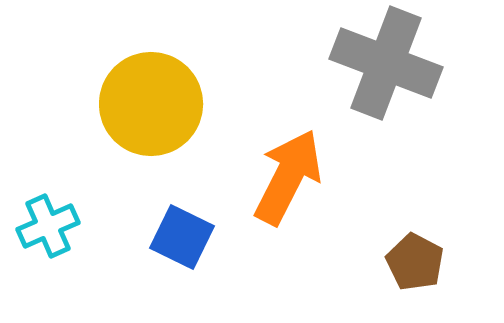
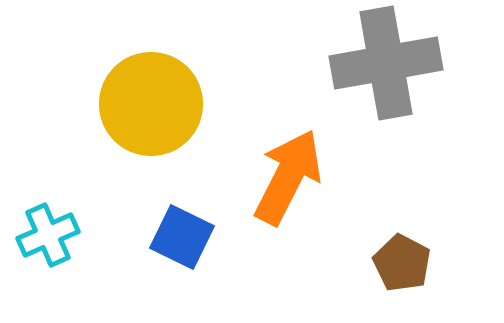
gray cross: rotated 31 degrees counterclockwise
cyan cross: moved 9 px down
brown pentagon: moved 13 px left, 1 px down
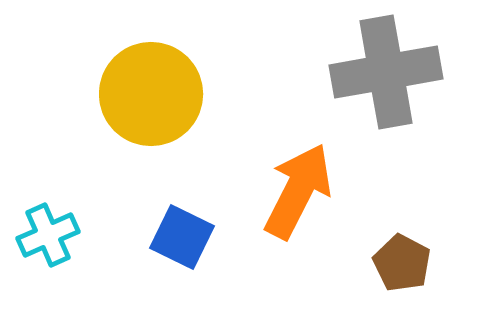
gray cross: moved 9 px down
yellow circle: moved 10 px up
orange arrow: moved 10 px right, 14 px down
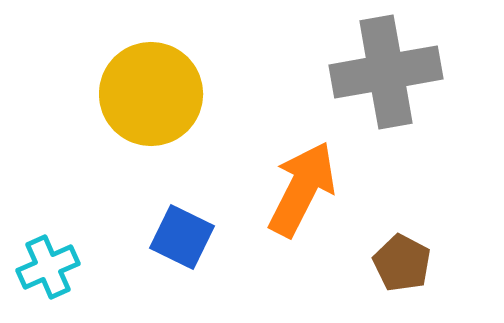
orange arrow: moved 4 px right, 2 px up
cyan cross: moved 32 px down
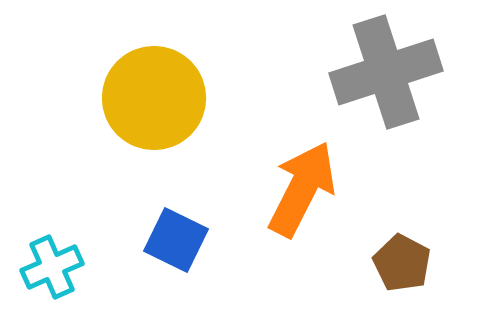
gray cross: rotated 8 degrees counterclockwise
yellow circle: moved 3 px right, 4 px down
blue square: moved 6 px left, 3 px down
cyan cross: moved 4 px right
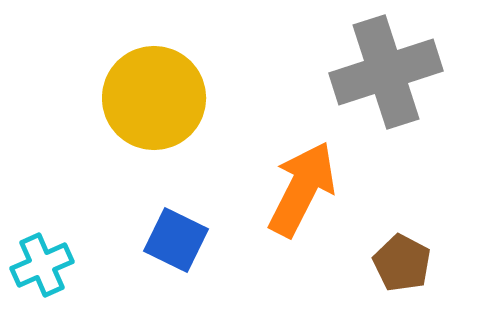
cyan cross: moved 10 px left, 2 px up
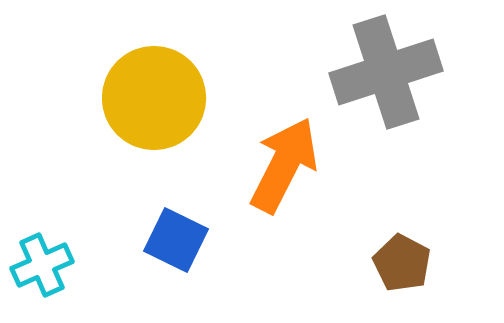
orange arrow: moved 18 px left, 24 px up
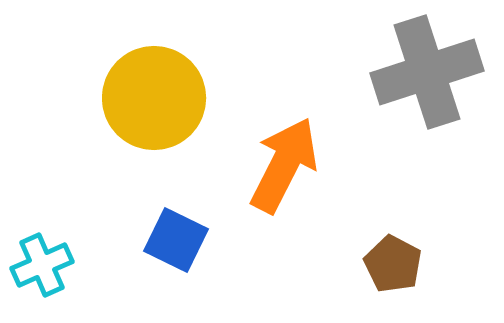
gray cross: moved 41 px right
brown pentagon: moved 9 px left, 1 px down
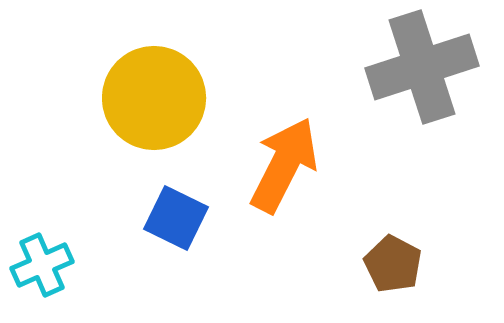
gray cross: moved 5 px left, 5 px up
blue square: moved 22 px up
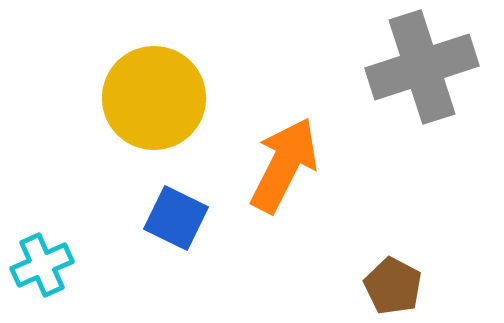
brown pentagon: moved 22 px down
